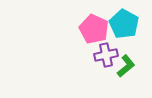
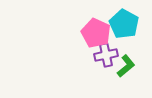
pink pentagon: moved 2 px right, 4 px down
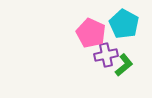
pink pentagon: moved 5 px left
green L-shape: moved 2 px left, 1 px up
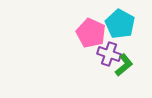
cyan pentagon: moved 4 px left
purple cross: moved 3 px right, 1 px up; rotated 30 degrees clockwise
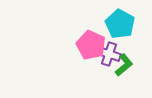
pink pentagon: moved 12 px down
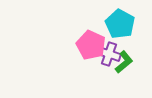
green L-shape: moved 3 px up
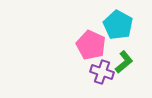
cyan pentagon: moved 2 px left, 1 px down
purple cross: moved 7 px left, 18 px down
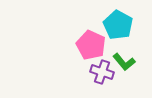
green L-shape: rotated 90 degrees clockwise
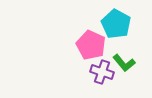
cyan pentagon: moved 2 px left, 1 px up
green L-shape: moved 1 px down
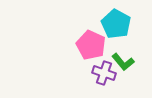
green L-shape: moved 1 px left, 1 px up
purple cross: moved 2 px right, 1 px down
